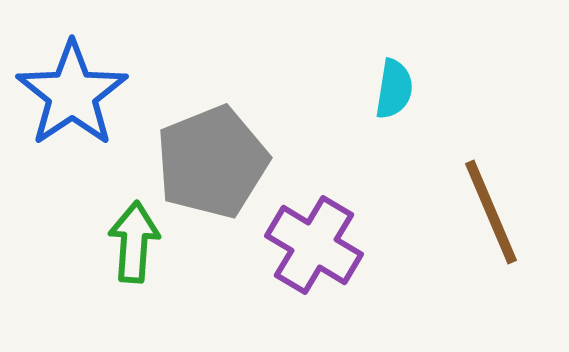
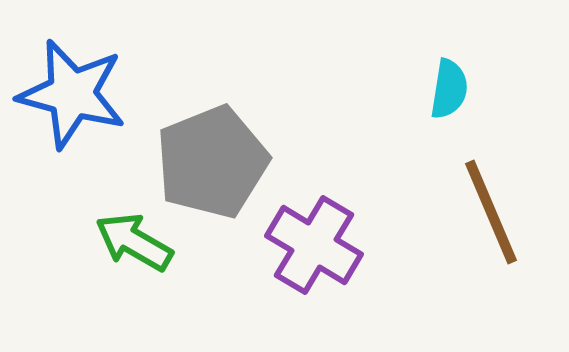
cyan semicircle: moved 55 px right
blue star: rotated 23 degrees counterclockwise
green arrow: rotated 64 degrees counterclockwise
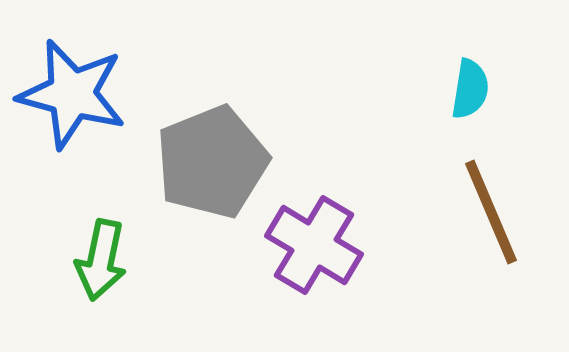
cyan semicircle: moved 21 px right
green arrow: moved 33 px left, 18 px down; rotated 108 degrees counterclockwise
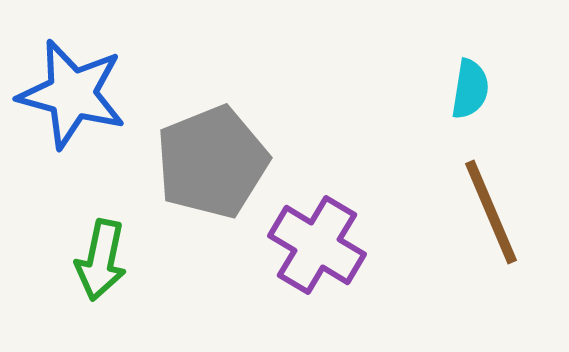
purple cross: moved 3 px right
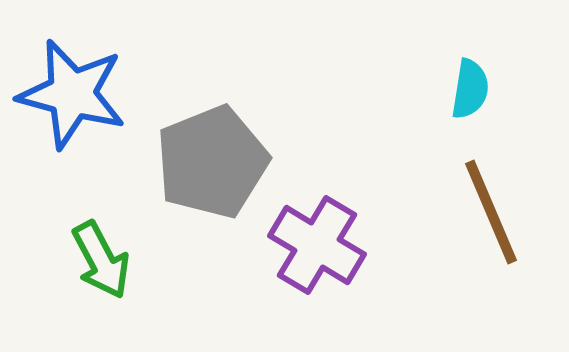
green arrow: rotated 40 degrees counterclockwise
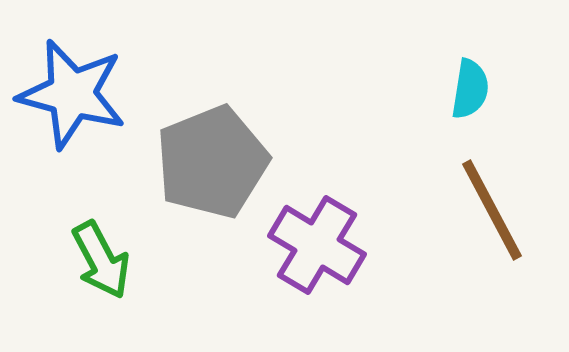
brown line: moved 1 px right, 2 px up; rotated 5 degrees counterclockwise
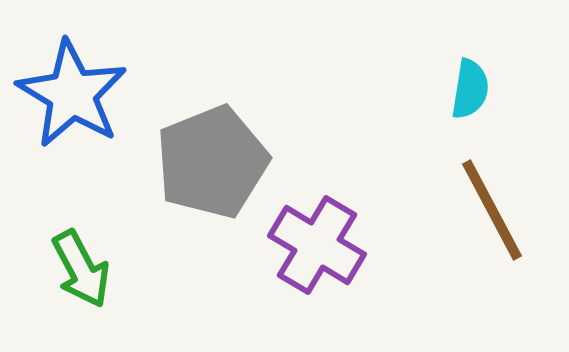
blue star: rotated 16 degrees clockwise
green arrow: moved 20 px left, 9 px down
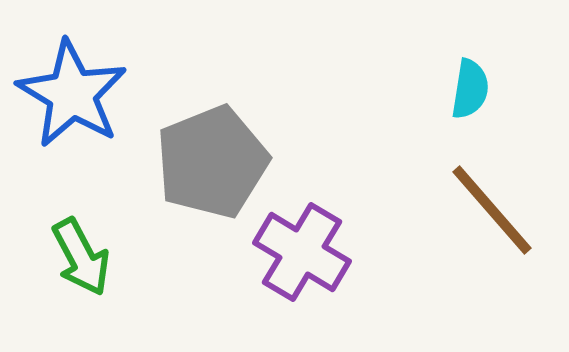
brown line: rotated 13 degrees counterclockwise
purple cross: moved 15 px left, 7 px down
green arrow: moved 12 px up
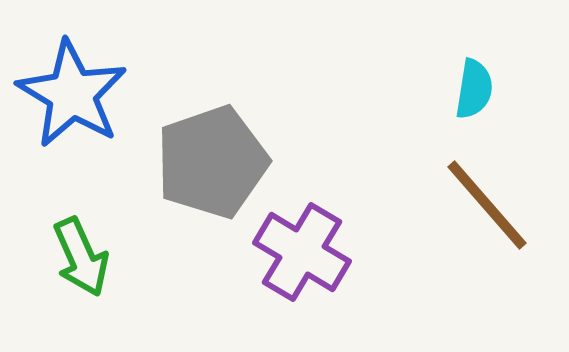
cyan semicircle: moved 4 px right
gray pentagon: rotated 3 degrees clockwise
brown line: moved 5 px left, 5 px up
green arrow: rotated 4 degrees clockwise
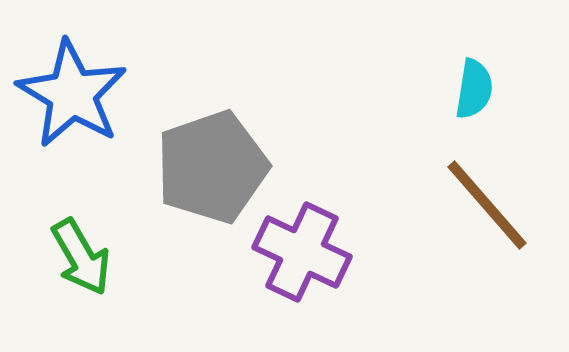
gray pentagon: moved 5 px down
purple cross: rotated 6 degrees counterclockwise
green arrow: rotated 6 degrees counterclockwise
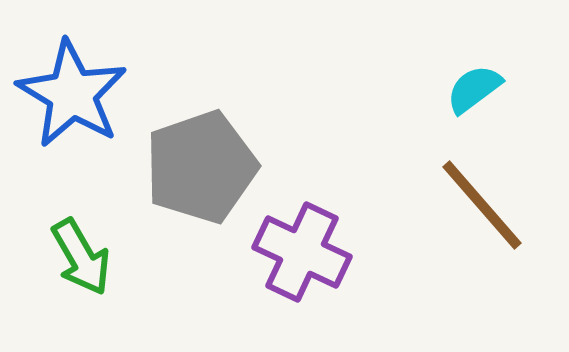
cyan semicircle: rotated 136 degrees counterclockwise
gray pentagon: moved 11 px left
brown line: moved 5 px left
